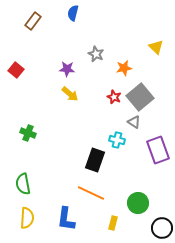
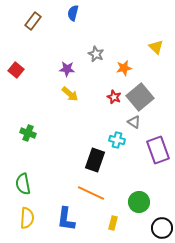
green circle: moved 1 px right, 1 px up
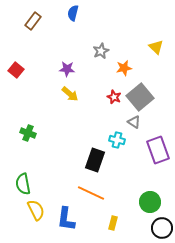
gray star: moved 5 px right, 3 px up; rotated 21 degrees clockwise
green circle: moved 11 px right
yellow semicircle: moved 9 px right, 8 px up; rotated 30 degrees counterclockwise
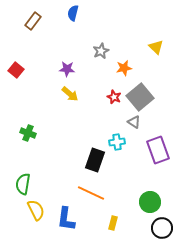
cyan cross: moved 2 px down; rotated 21 degrees counterclockwise
green semicircle: rotated 20 degrees clockwise
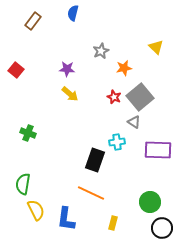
purple rectangle: rotated 68 degrees counterclockwise
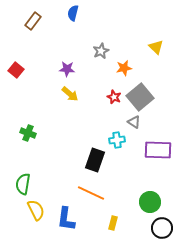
cyan cross: moved 2 px up
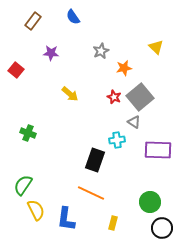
blue semicircle: moved 4 px down; rotated 49 degrees counterclockwise
purple star: moved 16 px left, 16 px up
green semicircle: moved 1 px down; rotated 25 degrees clockwise
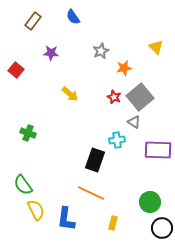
green semicircle: rotated 70 degrees counterclockwise
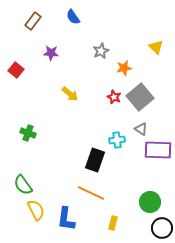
gray triangle: moved 7 px right, 7 px down
